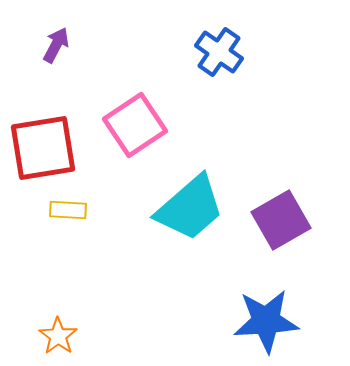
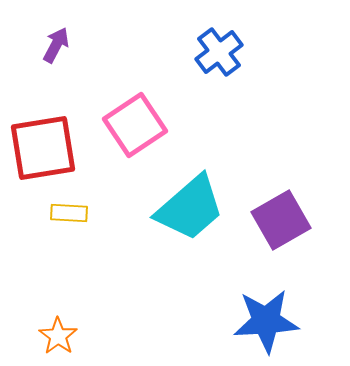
blue cross: rotated 18 degrees clockwise
yellow rectangle: moved 1 px right, 3 px down
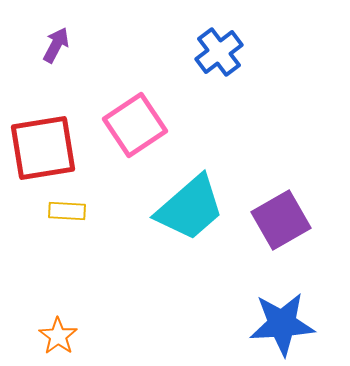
yellow rectangle: moved 2 px left, 2 px up
blue star: moved 16 px right, 3 px down
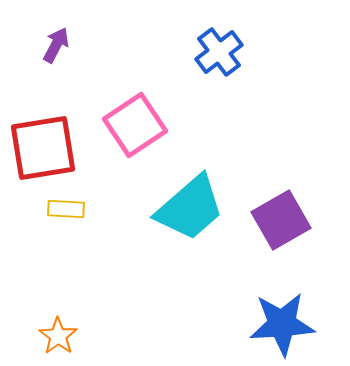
yellow rectangle: moved 1 px left, 2 px up
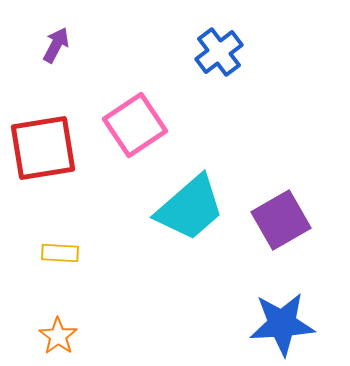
yellow rectangle: moved 6 px left, 44 px down
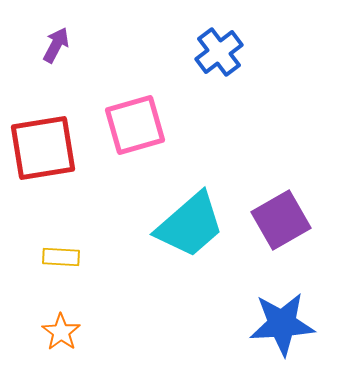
pink square: rotated 18 degrees clockwise
cyan trapezoid: moved 17 px down
yellow rectangle: moved 1 px right, 4 px down
orange star: moved 3 px right, 4 px up
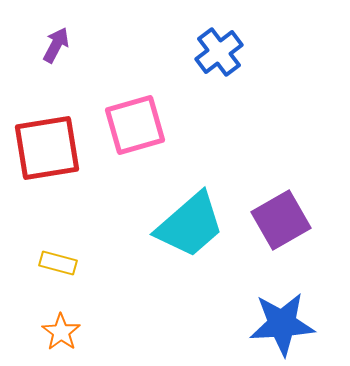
red square: moved 4 px right
yellow rectangle: moved 3 px left, 6 px down; rotated 12 degrees clockwise
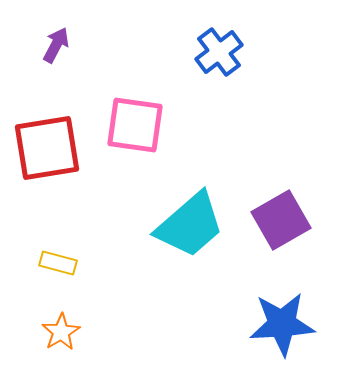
pink square: rotated 24 degrees clockwise
orange star: rotated 6 degrees clockwise
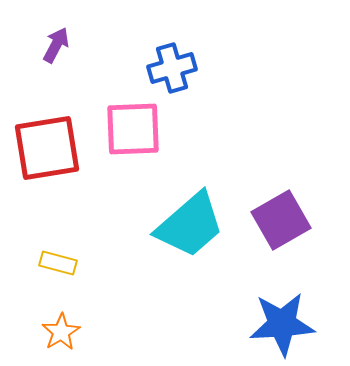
blue cross: moved 47 px left, 16 px down; rotated 21 degrees clockwise
pink square: moved 2 px left, 4 px down; rotated 10 degrees counterclockwise
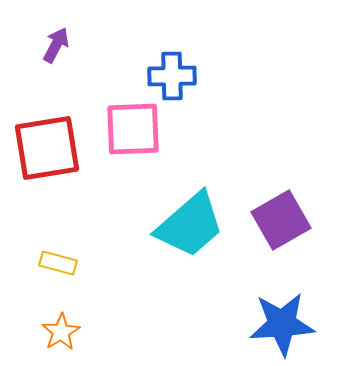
blue cross: moved 8 px down; rotated 15 degrees clockwise
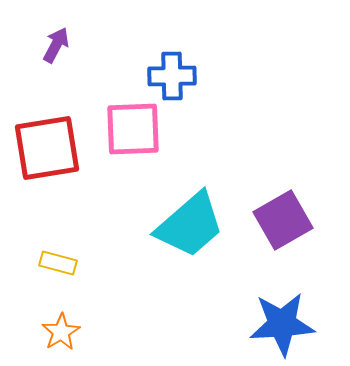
purple square: moved 2 px right
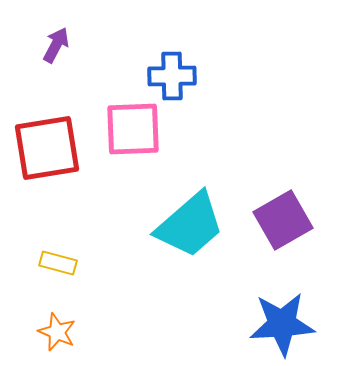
orange star: moved 4 px left; rotated 18 degrees counterclockwise
